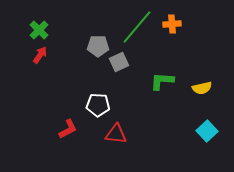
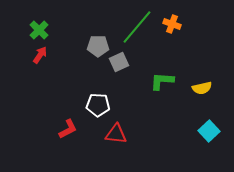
orange cross: rotated 24 degrees clockwise
cyan square: moved 2 px right
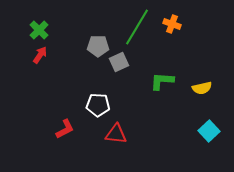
green line: rotated 9 degrees counterclockwise
red L-shape: moved 3 px left
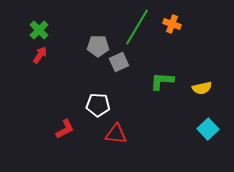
cyan square: moved 1 px left, 2 px up
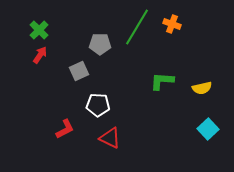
gray pentagon: moved 2 px right, 2 px up
gray square: moved 40 px left, 9 px down
red triangle: moved 6 px left, 4 px down; rotated 20 degrees clockwise
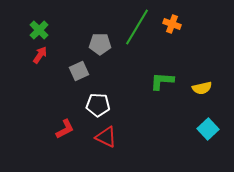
red triangle: moved 4 px left, 1 px up
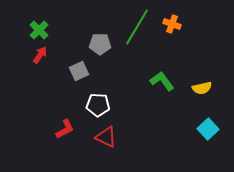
green L-shape: rotated 50 degrees clockwise
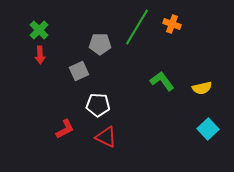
red arrow: rotated 144 degrees clockwise
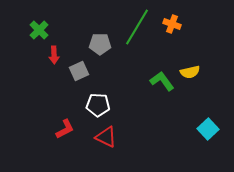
red arrow: moved 14 px right
yellow semicircle: moved 12 px left, 16 px up
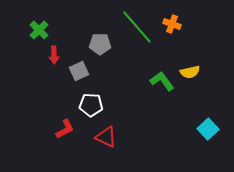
green line: rotated 72 degrees counterclockwise
white pentagon: moved 7 px left
